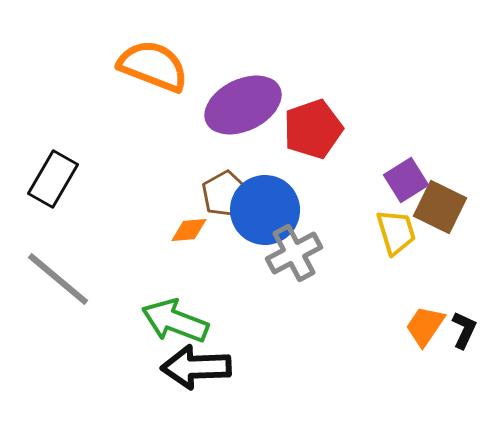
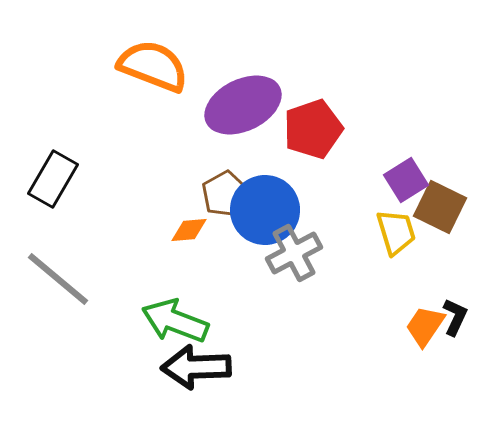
black L-shape: moved 9 px left, 13 px up
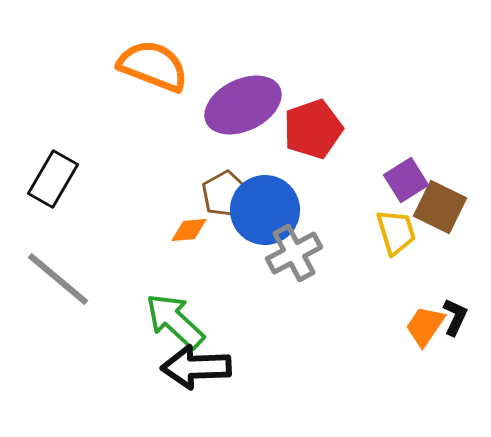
green arrow: rotated 22 degrees clockwise
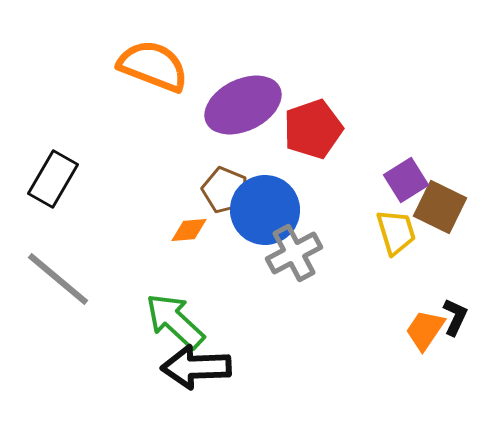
brown pentagon: moved 4 px up; rotated 21 degrees counterclockwise
orange trapezoid: moved 4 px down
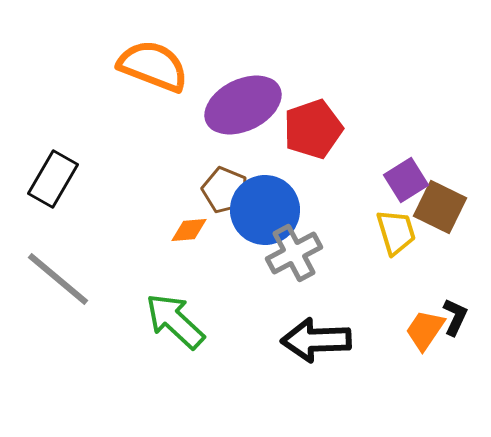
black arrow: moved 120 px right, 27 px up
